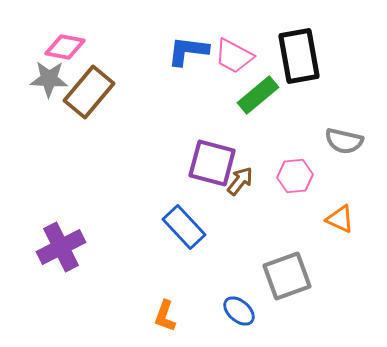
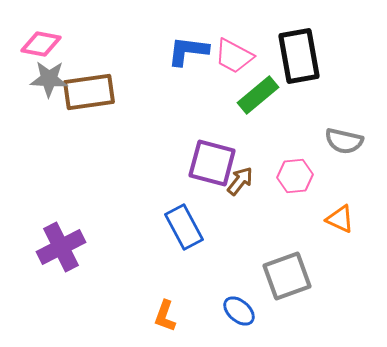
pink diamond: moved 24 px left, 3 px up
brown rectangle: rotated 42 degrees clockwise
blue rectangle: rotated 15 degrees clockwise
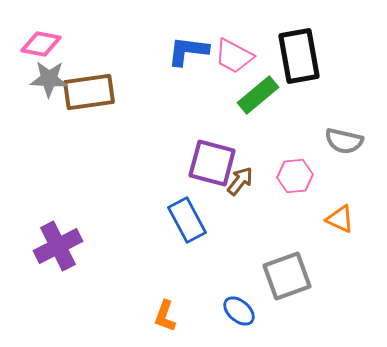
blue rectangle: moved 3 px right, 7 px up
purple cross: moved 3 px left, 1 px up
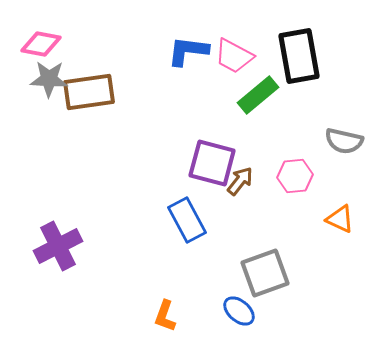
gray square: moved 22 px left, 3 px up
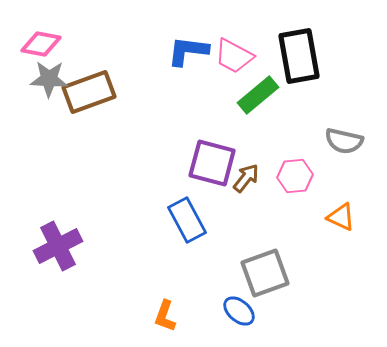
brown rectangle: rotated 12 degrees counterclockwise
brown arrow: moved 6 px right, 3 px up
orange triangle: moved 1 px right, 2 px up
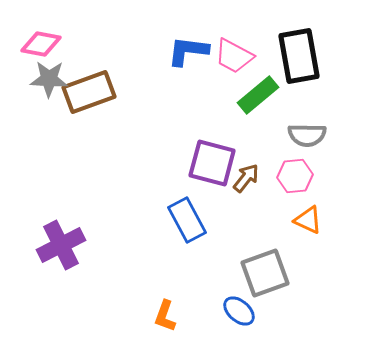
gray semicircle: moved 37 px left, 6 px up; rotated 12 degrees counterclockwise
orange triangle: moved 33 px left, 3 px down
purple cross: moved 3 px right, 1 px up
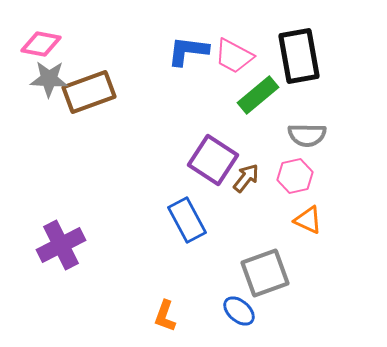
purple square: moved 1 px right, 3 px up; rotated 18 degrees clockwise
pink hexagon: rotated 8 degrees counterclockwise
